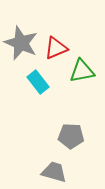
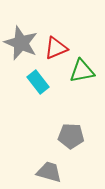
gray trapezoid: moved 5 px left
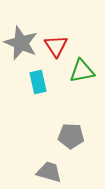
red triangle: moved 2 px up; rotated 40 degrees counterclockwise
cyan rectangle: rotated 25 degrees clockwise
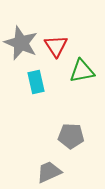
cyan rectangle: moved 2 px left
gray trapezoid: rotated 40 degrees counterclockwise
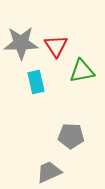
gray star: rotated 24 degrees counterclockwise
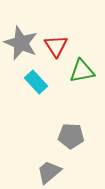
gray star: rotated 24 degrees clockwise
cyan rectangle: rotated 30 degrees counterclockwise
gray trapezoid: rotated 16 degrees counterclockwise
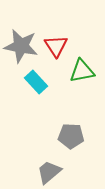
gray star: moved 3 px down; rotated 12 degrees counterclockwise
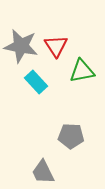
gray trapezoid: moved 6 px left; rotated 76 degrees counterclockwise
